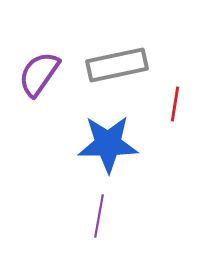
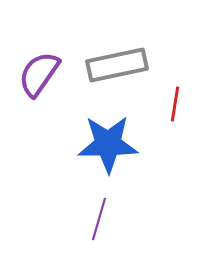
purple line: moved 3 px down; rotated 6 degrees clockwise
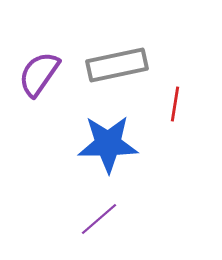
purple line: rotated 33 degrees clockwise
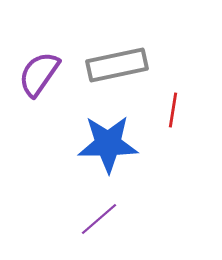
red line: moved 2 px left, 6 px down
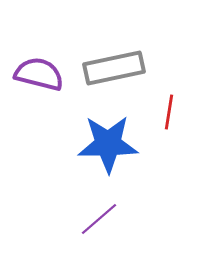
gray rectangle: moved 3 px left, 3 px down
purple semicircle: rotated 69 degrees clockwise
red line: moved 4 px left, 2 px down
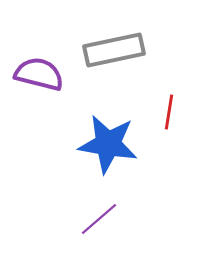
gray rectangle: moved 18 px up
blue star: rotated 10 degrees clockwise
